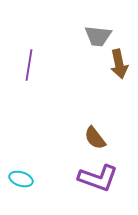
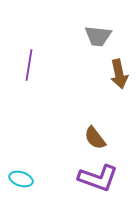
brown arrow: moved 10 px down
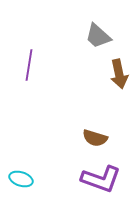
gray trapezoid: rotated 36 degrees clockwise
brown semicircle: rotated 35 degrees counterclockwise
purple L-shape: moved 3 px right, 1 px down
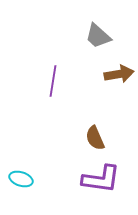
purple line: moved 24 px right, 16 px down
brown arrow: rotated 88 degrees counterclockwise
brown semicircle: rotated 50 degrees clockwise
purple L-shape: rotated 12 degrees counterclockwise
